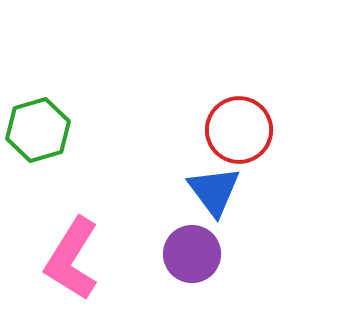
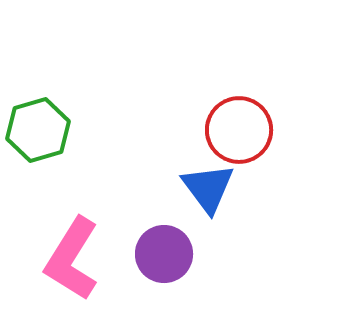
blue triangle: moved 6 px left, 3 px up
purple circle: moved 28 px left
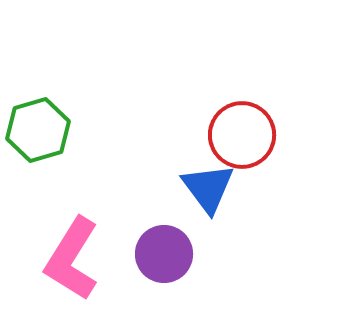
red circle: moved 3 px right, 5 px down
